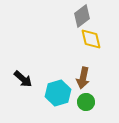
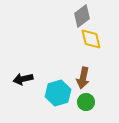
black arrow: rotated 126 degrees clockwise
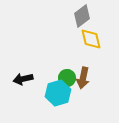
green circle: moved 19 px left, 24 px up
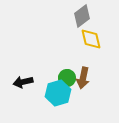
black arrow: moved 3 px down
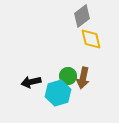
green circle: moved 1 px right, 2 px up
black arrow: moved 8 px right
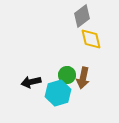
green circle: moved 1 px left, 1 px up
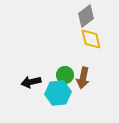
gray diamond: moved 4 px right
green circle: moved 2 px left
cyan hexagon: rotated 10 degrees clockwise
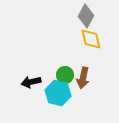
gray diamond: rotated 25 degrees counterclockwise
cyan hexagon: rotated 20 degrees clockwise
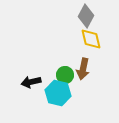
brown arrow: moved 9 px up
